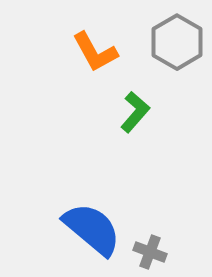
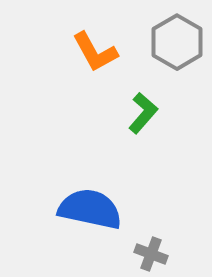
green L-shape: moved 8 px right, 1 px down
blue semicircle: moved 2 px left, 20 px up; rotated 28 degrees counterclockwise
gray cross: moved 1 px right, 2 px down
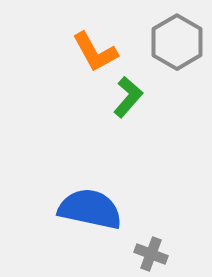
green L-shape: moved 15 px left, 16 px up
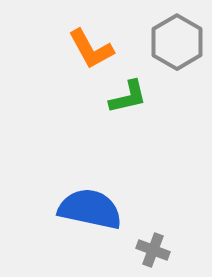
orange L-shape: moved 4 px left, 3 px up
green L-shape: rotated 36 degrees clockwise
gray cross: moved 2 px right, 4 px up
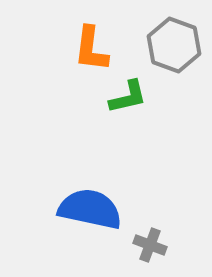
gray hexagon: moved 3 px left, 3 px down; rotated 10 degrees counterclockwise
orange L-shape: rotated 36 degrees clockwise
gray cross: moved 3 px left, 5 px up
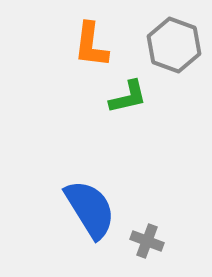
orange L-shape: moved 4 px up
blue semicircle: rotated 46 degrees clockwise
gray cross: moved 3 px left, 4 px up
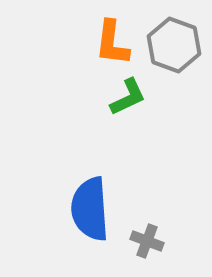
orange L-shape: moved 21 px right, 2 px up
green L-shape: rotated 12 degrees counterclockwise
blue semicircle: rotated 152 degrees counterclockwise
